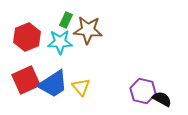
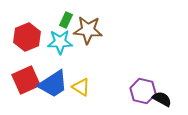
yellow triangle: rotated 18 degrees counterclockwise
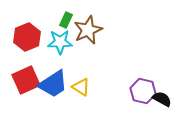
brown star: rotated 28 degrees counterclockwise
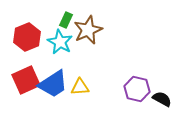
cyan star: rotated 30 degrees clockwise
yellow triangle: moved 1 px left; rotated 36 degrees counterclockwise
purple hexagon: moved 6 px left, 2 px up
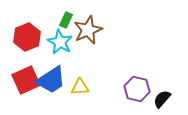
blue trapezoid: moved 2 px left, 4 px up
black semicircle: rotated 78 degrees counterclockwise
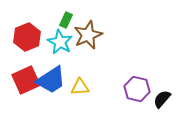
brown star: moved 5 px down
